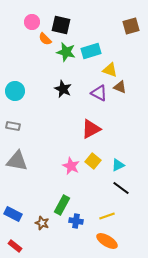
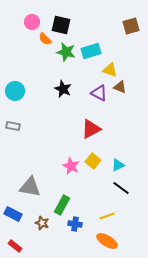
gray triangle: moved 13 px right, 26 px down
blue cross: moved 1 px left, 3 px down
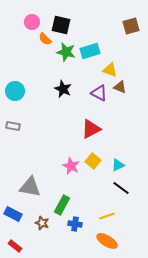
cyan rectangle: moved 1 px left
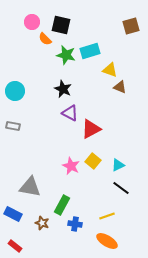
green star: moved 3 px down
purple triangle: moved 29 px left, 20 px down
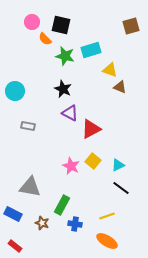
cyan rectangle: moved 1 px right, 1 px up
green star: moved 1 px left, 1 px down
gray rectangle: moved 15 px right
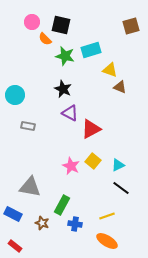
cyan circle: moved 4 px down
